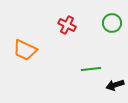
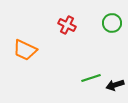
green line: moved 9 px down; rotated 12 degrees counterclockwise
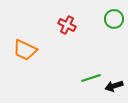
green circle: moved 2 px right, 4 px up
black arrow: moved 1 px left, 1 px down
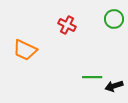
green line: moved 1 px right, 1 px up; rotated 18 degrees clockwise
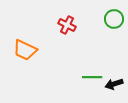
black arrow: moved 2 px up
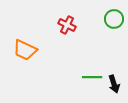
black arrow: rotated 90 degrees counterclockwise
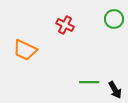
red cross: moved 2 px left
green line: moved 3 px left, 5 px down
black arrow: moved 1 px right, 6 px down; rotated 12 degrees counterclockwise
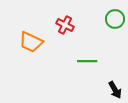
green circle: moved 1 px right
orange trapezoid: moved 6 px right, 8 px up
green line: moved 2 px left, 21 px up
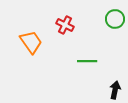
orange trapezoid: rotated 150 degrees counterclockwise
black arrow: rotated 138 degrees counterclockwise
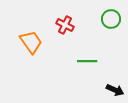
green circle: moved 4 px left
black arrow: rotated 102 degrees clockwise
